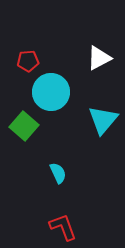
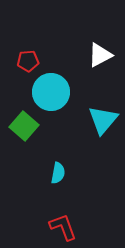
white triangle: moved 1 px right, 3 px up
cyan semicircle: rotated 35 degrees clockwise
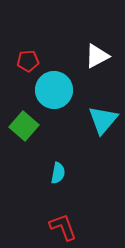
white triangle: moved 3 px left, 1 px down
cyan circle: moved 3 px right, 2 px up
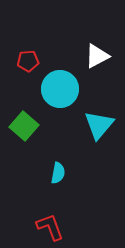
cyan circle: moved 6 px right, 1 px up
cyan triangle: moved 4 px left, 5 px down
red L-shape: moved 13 px left
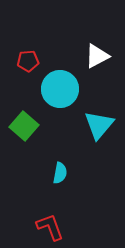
cyan semicircle: moved 2 px right
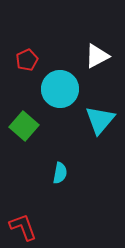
red pentagon: moved 1 px left, 1 px up; rotated 20 degrees counterclockwise
cyan triangle: moved 1 px right, 5 px up
red L-shape: moved 27 px left
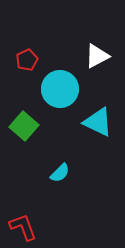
cyan triangle: moved 2 px left, 2 px down; rotated 44 degrees counterclockwise
cyan semicircle: rotated 35 degrees clockwise
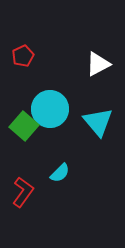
white triangle: moved 1 px right, 8 px down
red pentagon: moved 4 px left, 4 px up
cyan circle: moved 10 px left, 20 px down
cyan triangle: rotated 24 degrees clockwise
red L-shape: moved 35 px up; rotated 56 degrees clockwise
